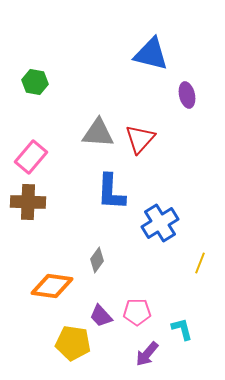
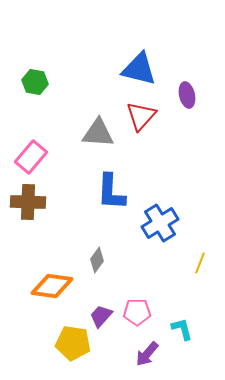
blue triangle: moved 12 px left, 15 px down
red triangle: moved 1 px right, 23 px up
purple trapezoid: rotated 85 degrees clockwise
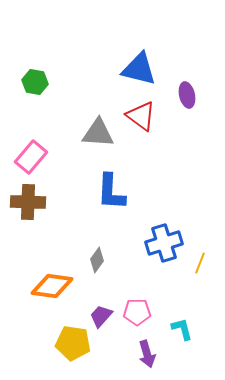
red triangle: rotated 36 degrees counterclockwise
blue cross: moved 4 px right, 20 px down; rotated 15 degrees clockwise
purple arrow: rotated 56 degrees counterclockwise
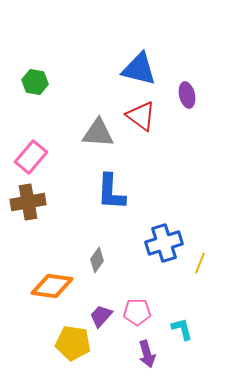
brown cross: rotated 12 degrees counterclockwise
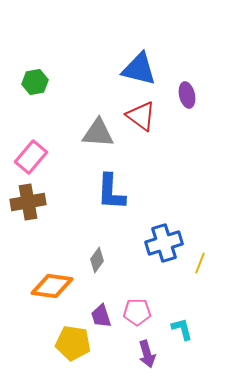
green hexagon: rotated 20 degrees counterclockwise
purple trapezoid: rotated 60 degrees counterclockwise
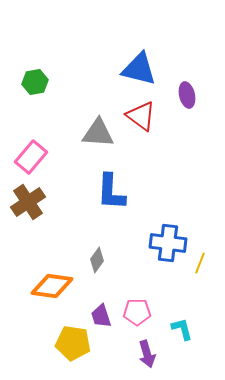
brown cross: rotated 24 degrees counterclockwise
blue cross: moved 4 px right; rotated 24 degrees clockwise
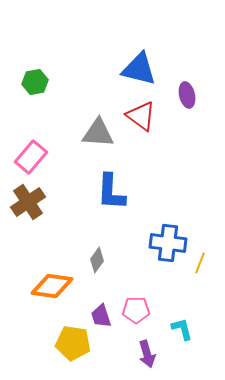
pink pentagon: moved 1 px left, 2 px up
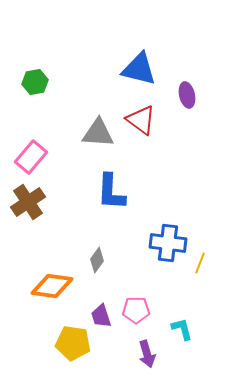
red triangle: moved 4 px down
